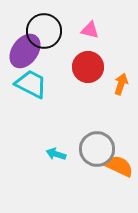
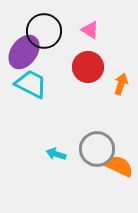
pink triangle: rotated 18 degrees clockwise
purple ellipse: moved 1 px left, 1 px down
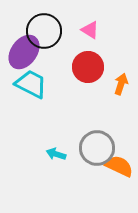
gray circle: moved 1 px up
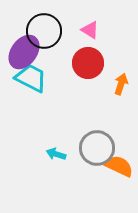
red circle: moved 4 px up
cyan trapezoid: moved 6 px up
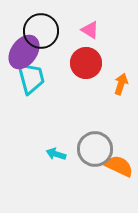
black circle: moved 3 px left
red circle: moved 2 px left
cyan trapezoid: rotated 48 degrees clockwise
gray circle: moved 2 px left, 1 px down
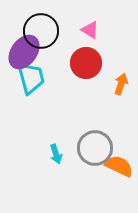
gray circle: moved 1 px up
cyan arrow: rotated 126 degrees counterclockwise
